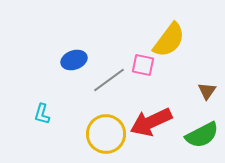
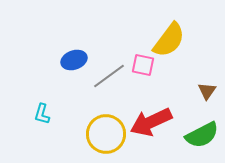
gray line: moved 4 px up
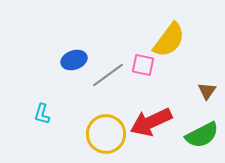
gray line: moved 1 px left, 1 px up
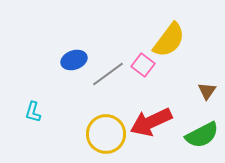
pink square: rotated 25 degrees clockwise
gray line: moved 1 px up
cyan L-shape: moved 9 px left, 2 px up
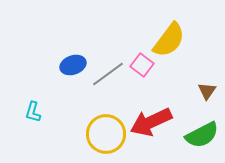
blue ellipse: moved 1 px left, 5 px down
pink square: moved 1 px left
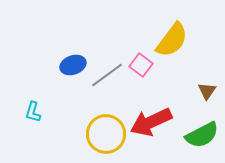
yellow semicircle: moved 3 px right
pink square: moved 1 px left
gray line: moved 1 px left, 1 px down
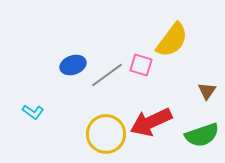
pink square: rotated 20 degrees counterclockwise
cyan L-shape: rotated 70 degrees counterclockwise
green semicircle: rotated 8 degrees clockwise
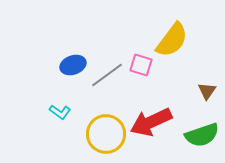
cyan L-shape: moved 27 px right
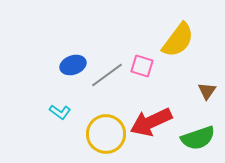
yellow semicircle: moved 6 px right
pink square: moved 1 px right, 1 px down
green semicircle: moved 4 px left, 3 px down
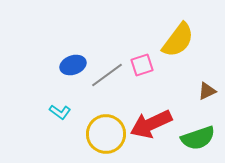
pink square: moved 1 px up; rotated 35 degrees counterclockwise
brown triangle: rotated 30 degrees clockwise
red arrow: moved 2 px down
